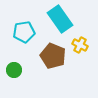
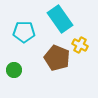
cyan pentagon: rotated 10 degrees clockwise
brown pentagon: moved 4 px right, 2 px down
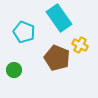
cyan rectangle: moved 1 px left, 1 px up
cyan pentagon: rotated 20 degrees clockwise
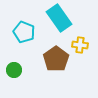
yellow cross: rotated 21 degrees counterclockwise
brown pentagon: moved 1 px left, 1 px down; rotated 15 degrees clockwise
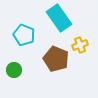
cyan pentagon: moved 3 px down
yellow cross: rotated 28 degrees counterclockwise
brown pentagon: rotated 15 degrees counterclockwise
